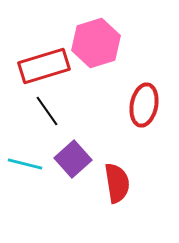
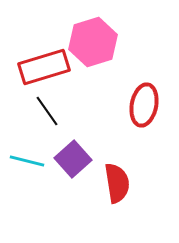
pink hexagon: moved 3 px left, 1 px up
red rectangle: moved 1 px down
cyan line: moved 2 px right, 3 px up
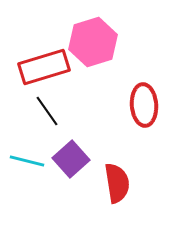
red ellipse: rotated 15 degrees counterclockwise
purple square: moved 2 px left
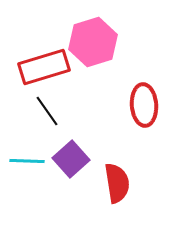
cyan line: rotated 12 degrees counterclockwise
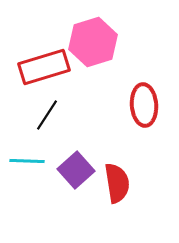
black line: moved 4 px down; rotated 68 degrees clockwise
purple square: moved 5 px right, 11 px down
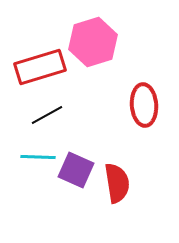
red rectangle: moved 4 px left
black line: rotated 28 degrees clockwise
cyan line: moved 11 px right, 4 px up
purple square: rotated 24 degrees counterclockwise
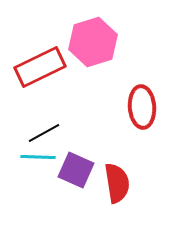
red rectangle: rotated 9 degrees counterclockwise
red ellipse: moved 2 px left, 2 px down
black line: moved 3 px left, 18 px down
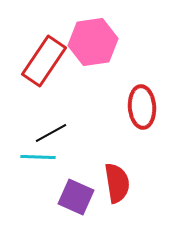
pink hexagon: rotated 9 degrees clockwise
red rectangle: moved 4 px right, 6 px up; rotated 30 degrees counterclockwise
black line: moved 7 px right
purple square: moved 27 px down
